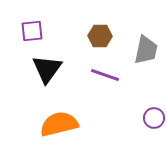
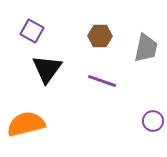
purple square: rotated 35 degrees clockwise
gray trapezoid: moved 2 px up
purple line: moved 3 px left, 6 px down
purple circle: moved 1 px left, 3 px down
orange semicircle: moved 33 px left
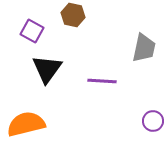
brown hexagon: moved 27 px left, 21 px up; rotated 10 degrees clockwise
gray trapezoid: moved 2 px left
purple line: rotated 16 degrees counterclockwise
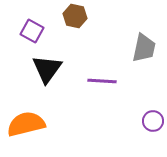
brown hexagon: moved 2 px right, 1 px down
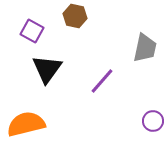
gray trapezoid: moved 1 px right
purple line: rotated 52 degrees counterclockwise
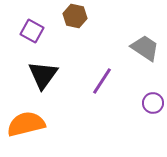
gray trapezoid: rotated 68 degrees counterclockwise
black triangle: moved 4 px left, 6 px down
purple line: rotated 8 degrees counterclockwise
purple circle: moved 18 px up
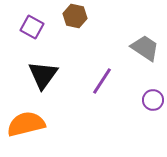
purple square: moved 4 px up
purple circle: moved 3 px up
